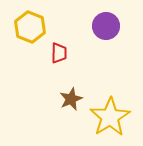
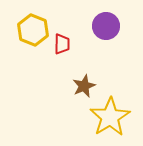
yellow hexagon: moved 3 px right, 3 px down
red trapezoid: moved 3 px right, 9 px up
brown star: moved 13 px right, 13 px up
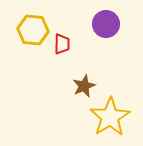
purple circle: moved 2 px up
yellow hexagon: rotated 16 degrees counterclockwise
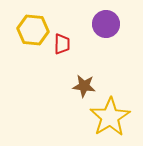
brown star: rotated 30 degrees clockwise
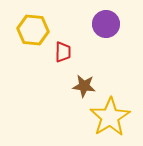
red trapezoid: moved 1 px right, 8 px down
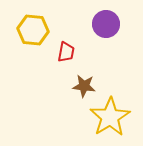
red trapezoid: moved 3 px right; rotated 10 degrees clockwise
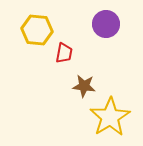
yellow hexagon: moved 4 px right
red trapezoid: moved 2 px left, 1 px down
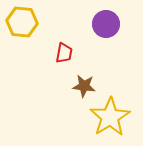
yellow hexagon: moved 15 px left, 8 px up
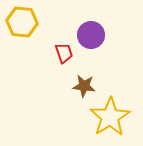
purple circle: moved 15 px left, 11 px down
red trapezoid: rotated 30 degrees counterclockwise
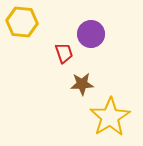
purple circle: moved 1 px up
brown star: moved 2 px left, 2 px up; rotated 10 degrees counterclockwise
